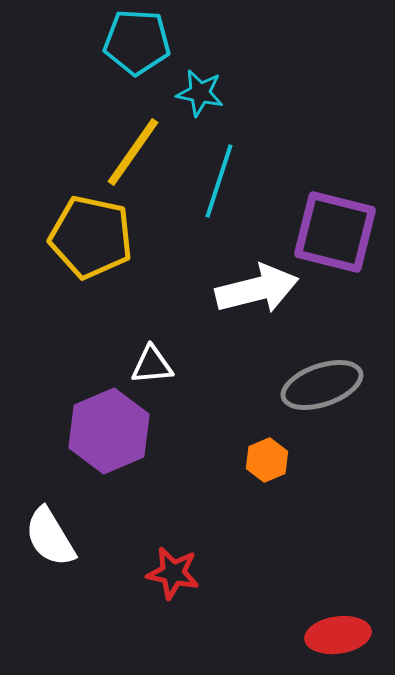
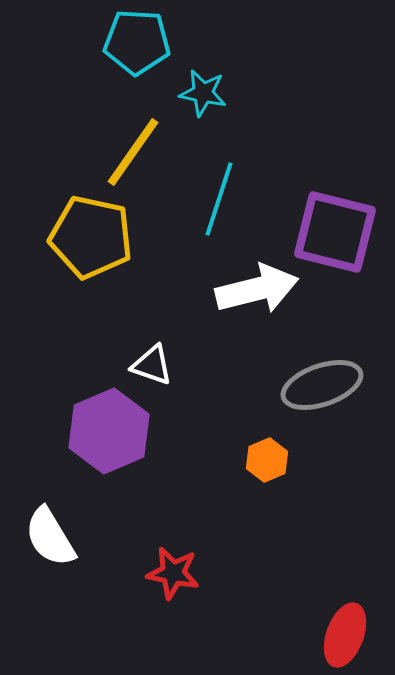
cyan star: moved 3 px right
cyan line: moved 18 px down
white triangle: rotated 24 degrees clockwise
red ellipse: moved 7 px right; rotated 62 degrees counterclockwise
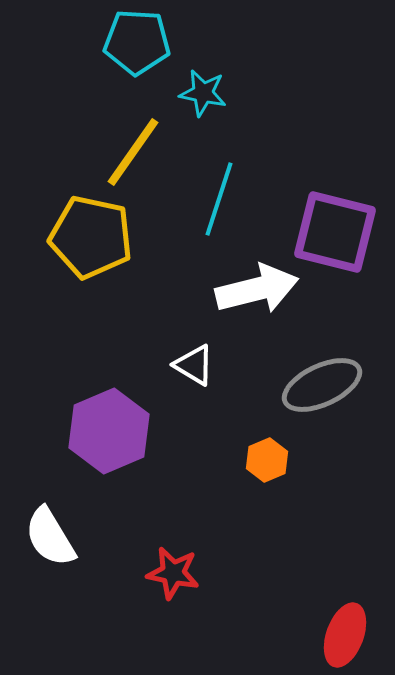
white triangle: moved 42 px right; rotated 12 degrees clockwise
gray ellipse: rotated 6 degrees counterclockwise
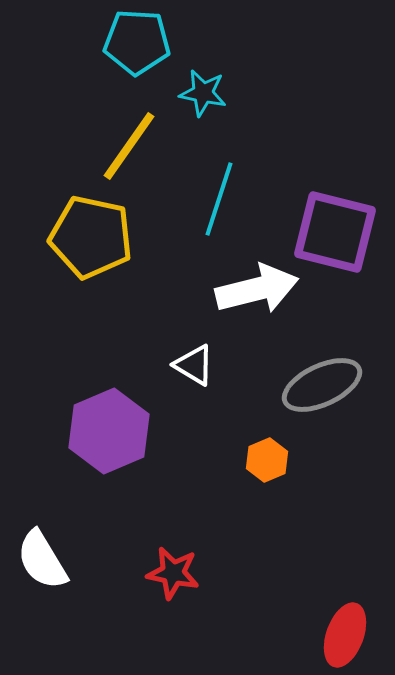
yellow line: moved 4 px left, 6 px up
white semicircle: moved 8 px left, 23 px down
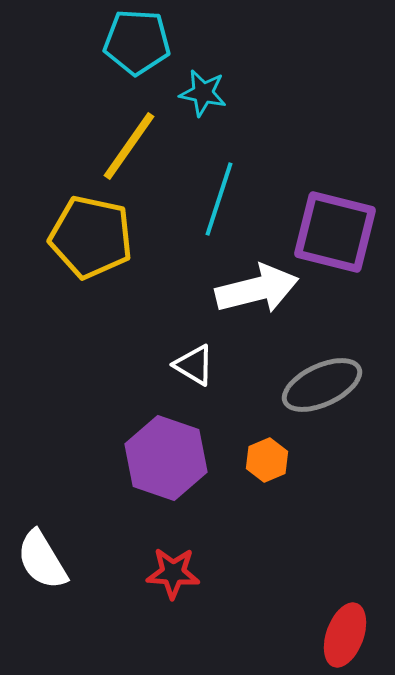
purple hexagon: moved 57 px right, 27 px down; rotated 18 degrees counterclockwise
red star: rotated 8 degrees counterclockwise
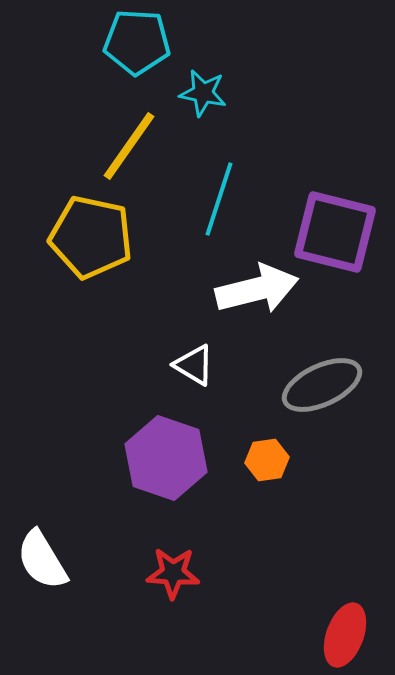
orange hexagon: rotated 15 degrees clockwise
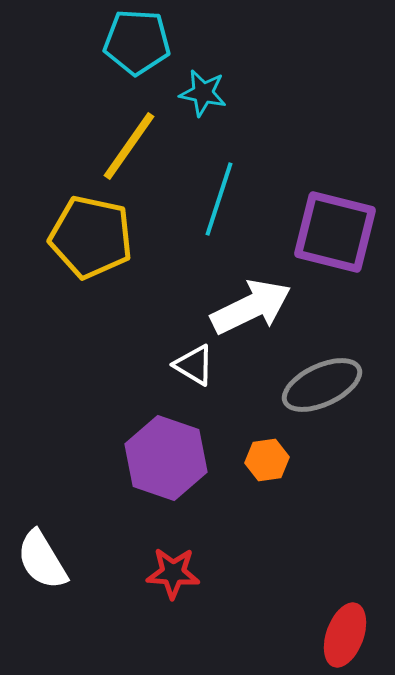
white arrow: moved 6 px left, 18 px down; rotated 12 degrees counterclockwise
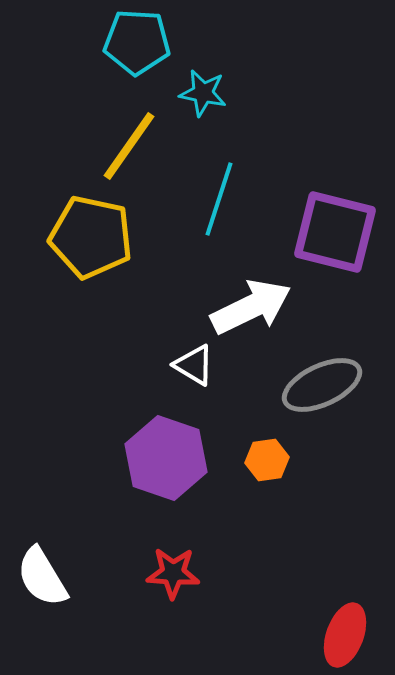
white semicircle: moved 17 px down
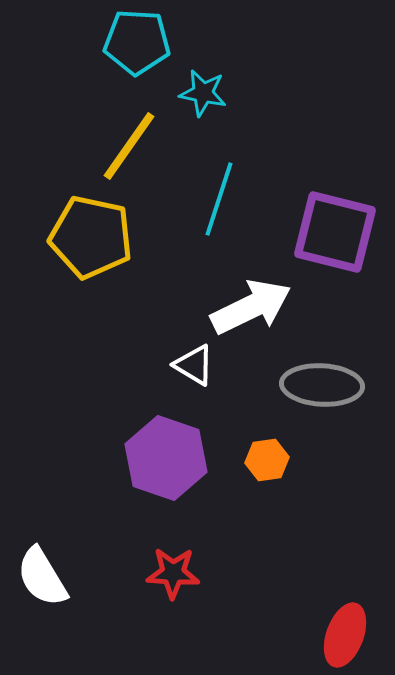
gray ellipse: rotated 28 degrees clockwise
